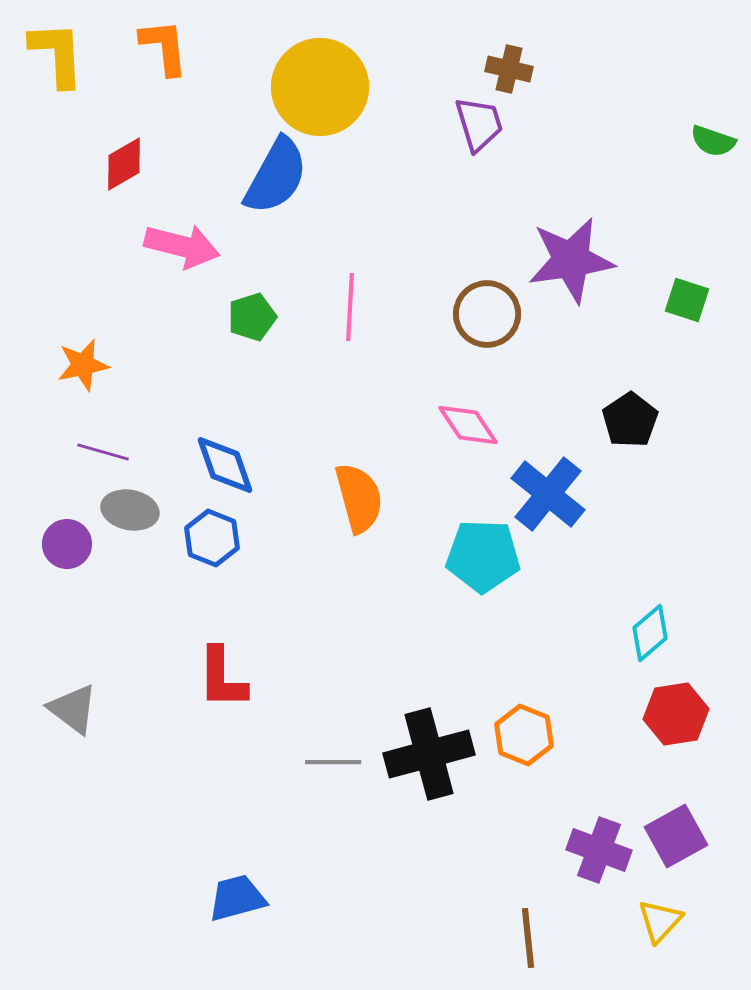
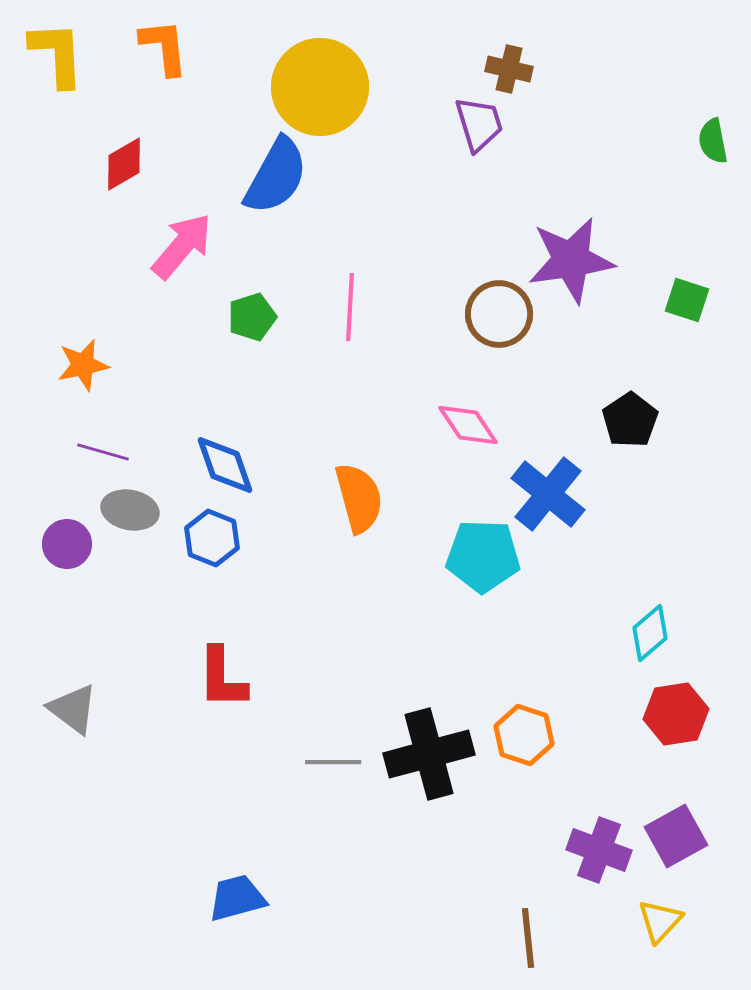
green semicircle: rotated 60 degrees clockwise
pink arrow: rotated 64 degrees counterclockwise
brown circle: moved 12 px right
orange hexagon: rotated 4 degrees counterclockwise
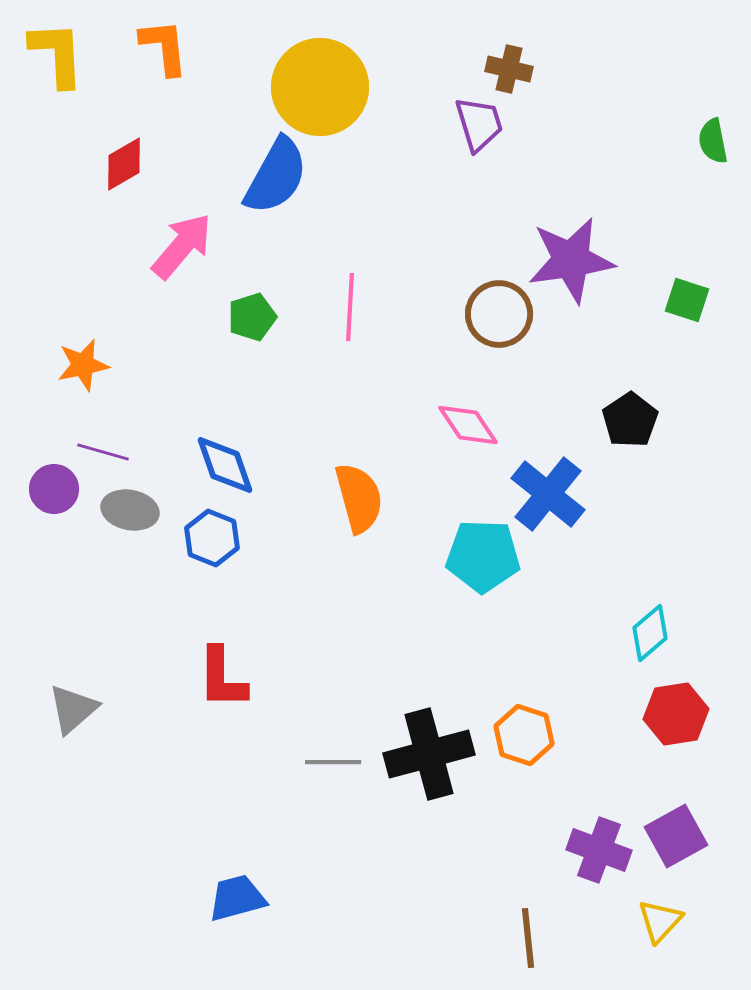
purple circle: moved 13 px left, 55 px up
gray triangle: rotated 42 degrees clockwise
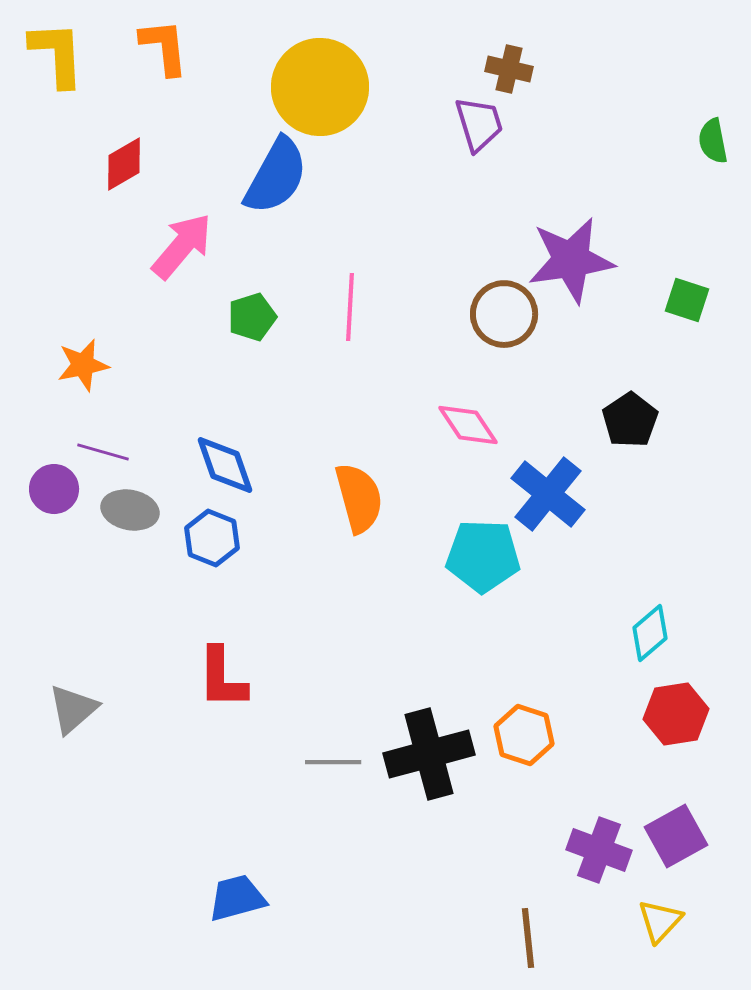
brown circle: moved 5 px right
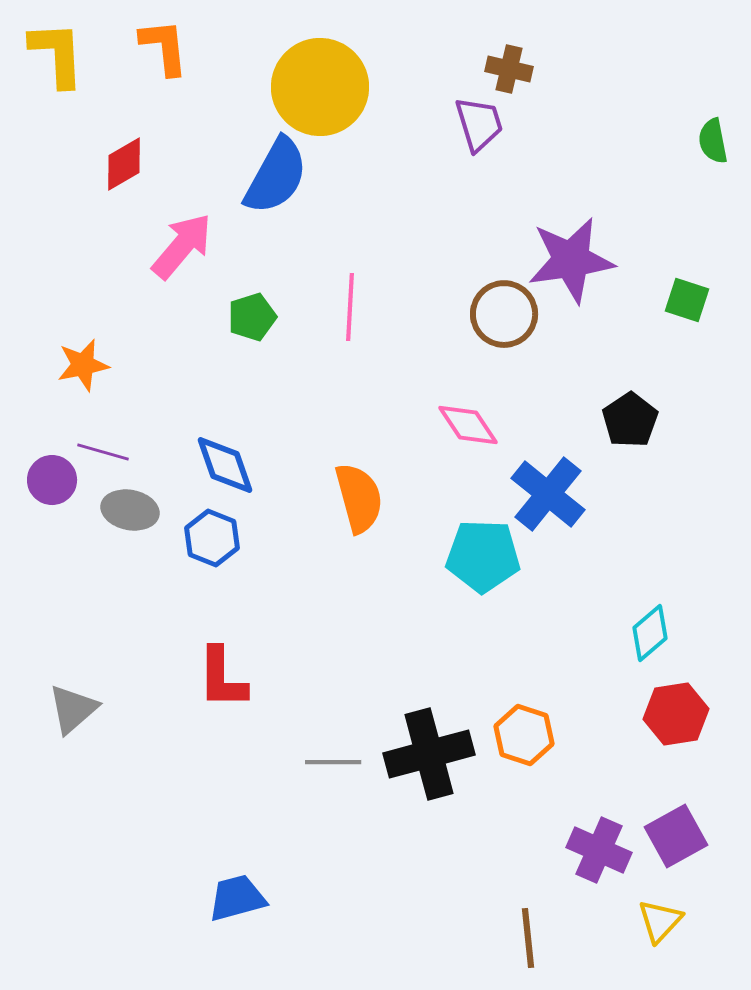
purple circle: moved 2 px left, 9 px up
purple cross: rotated 4 degrees clockwise
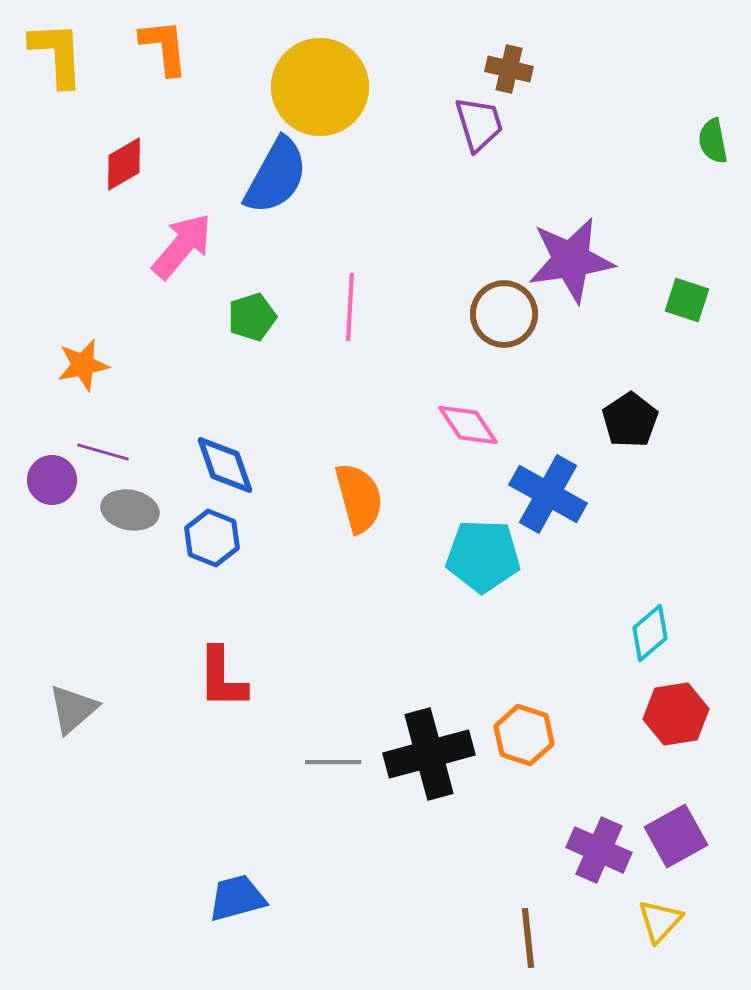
blue cross: rotated 10 degrees counterclockwise
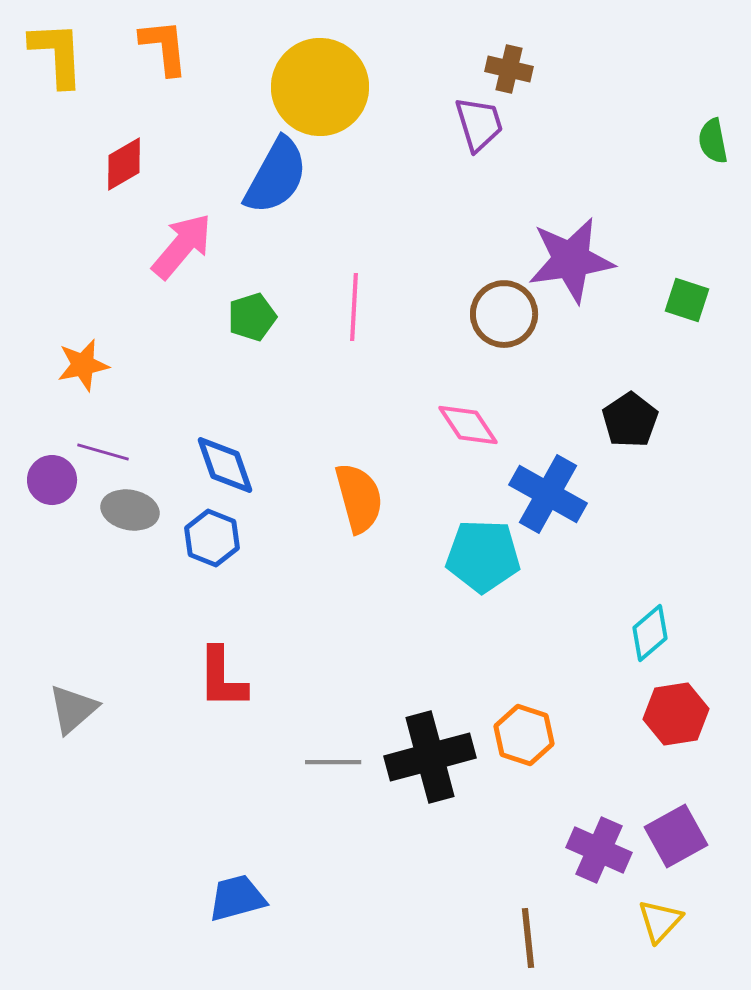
pink line: moved 4 px right
black cross: moved 1 px right, 3 px down
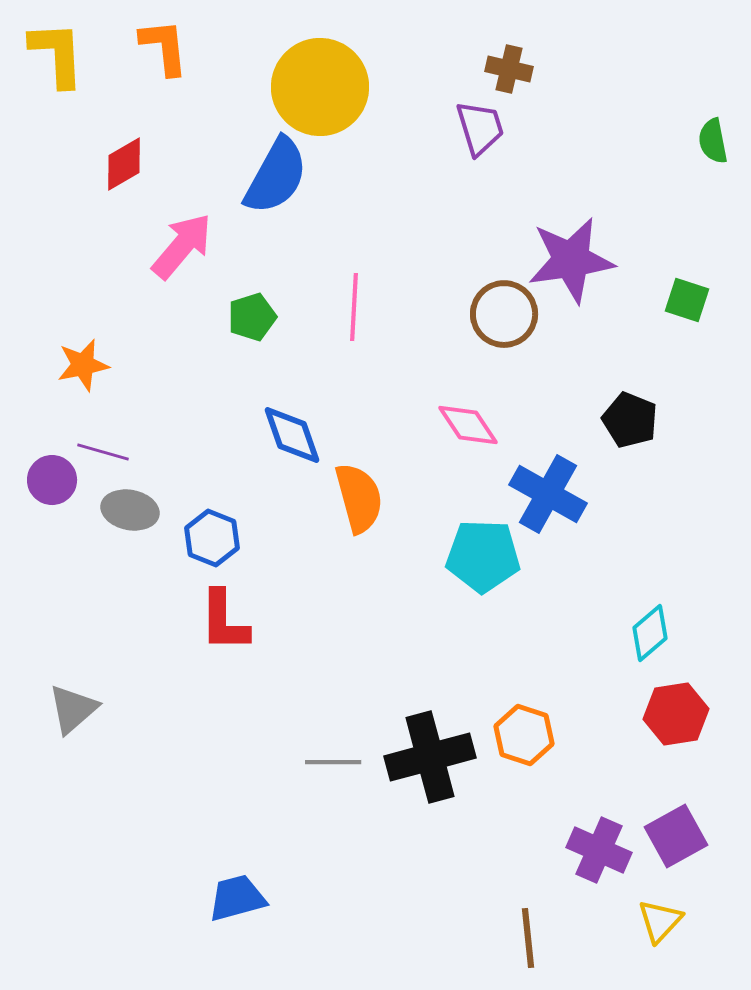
purple trapezoid: moved 1 px right, 4 px down
black pentagon: rotated 16 degrees counterclockwise
blue diamond: moved 67 px right, 30 px up
red L-shape: moved 2 px right, 57 px up
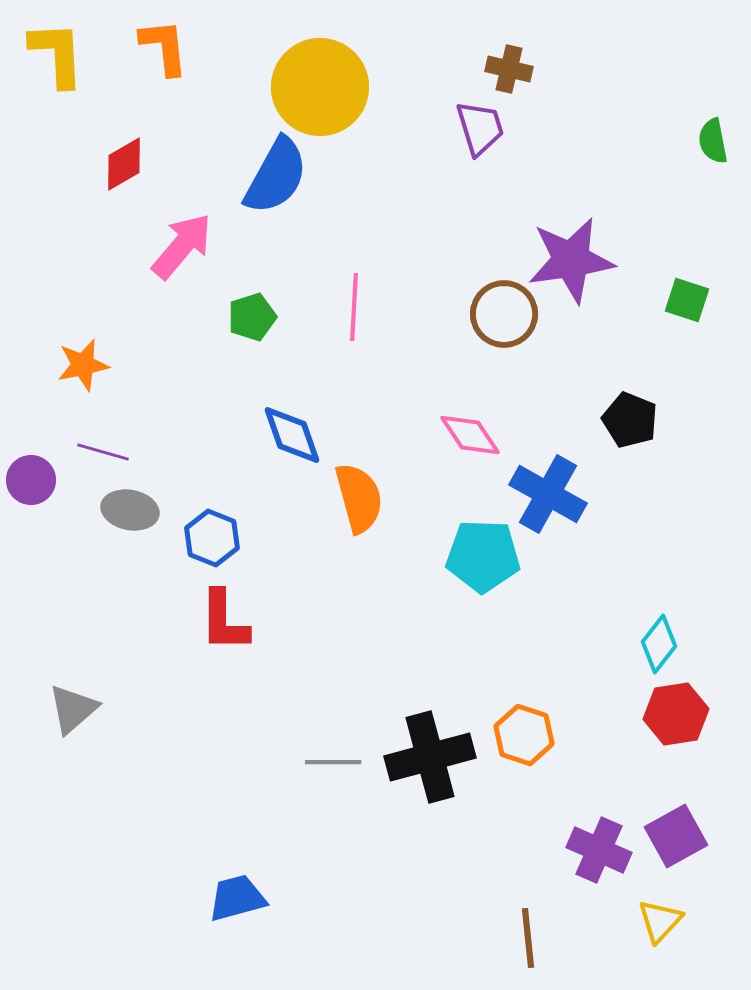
pink diamond: moved 2 px right, 10 px down
purple circle: moved 21 px left
cyan diamond: moved 9 px right, 11 px down; rotated 12 degrees counterclockwise
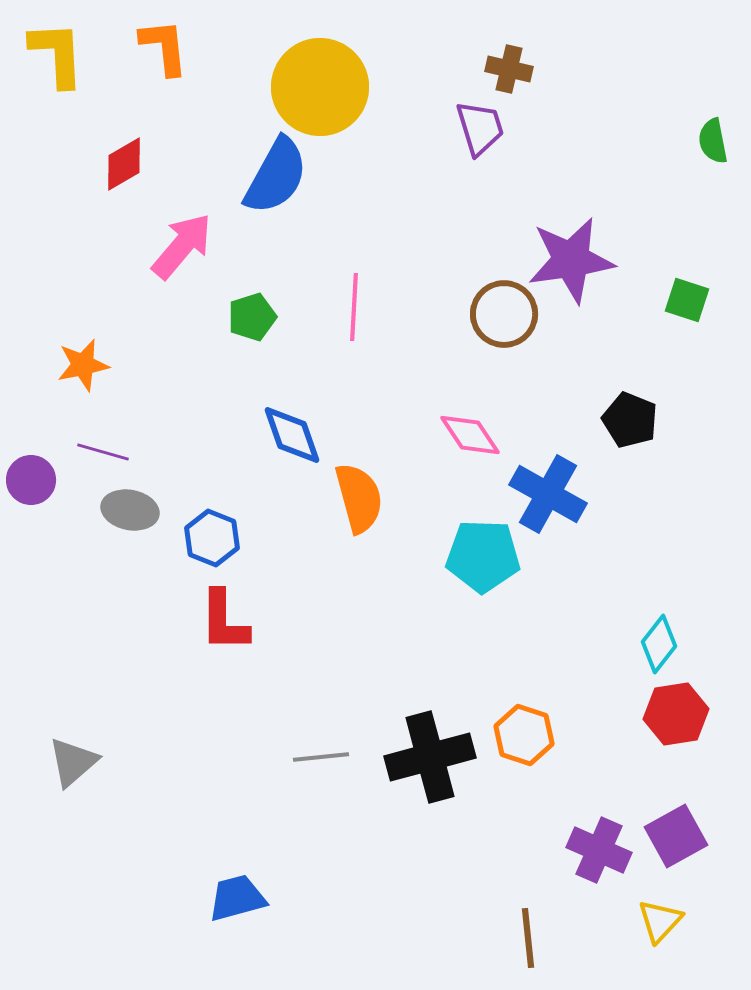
gray triangle: moved 53 px down
gray line: moved 12 px left, 5 px up; rotated 6 degrees counterclockwise
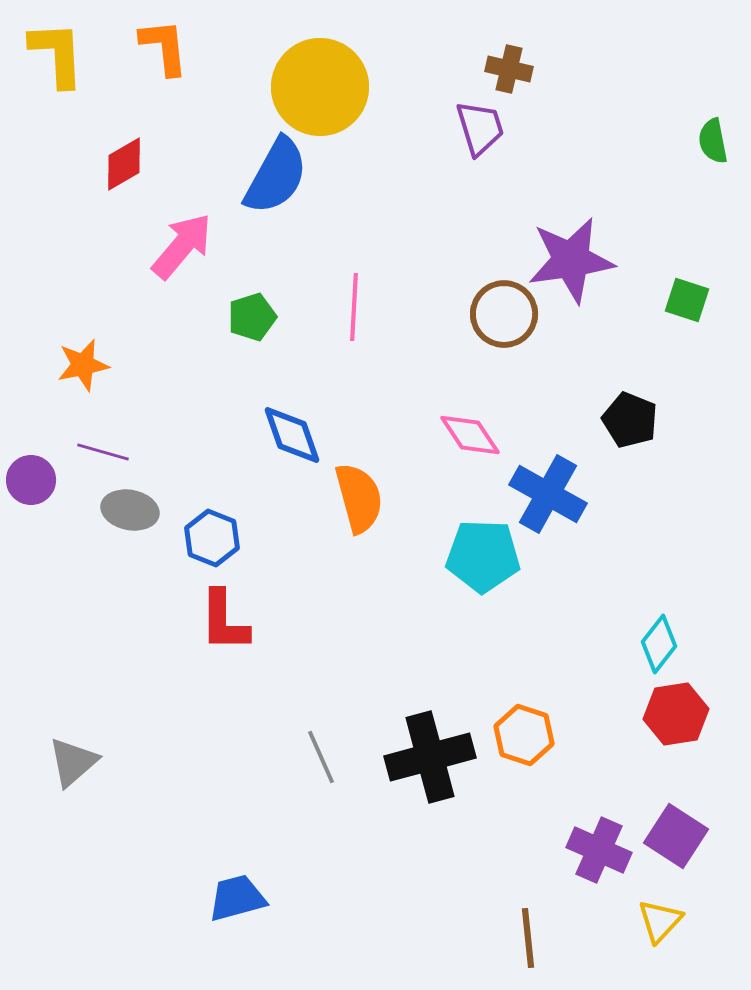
gray line: rotated 72 degrees clockwise
purple square: rotated 28 degrees counterclockwise
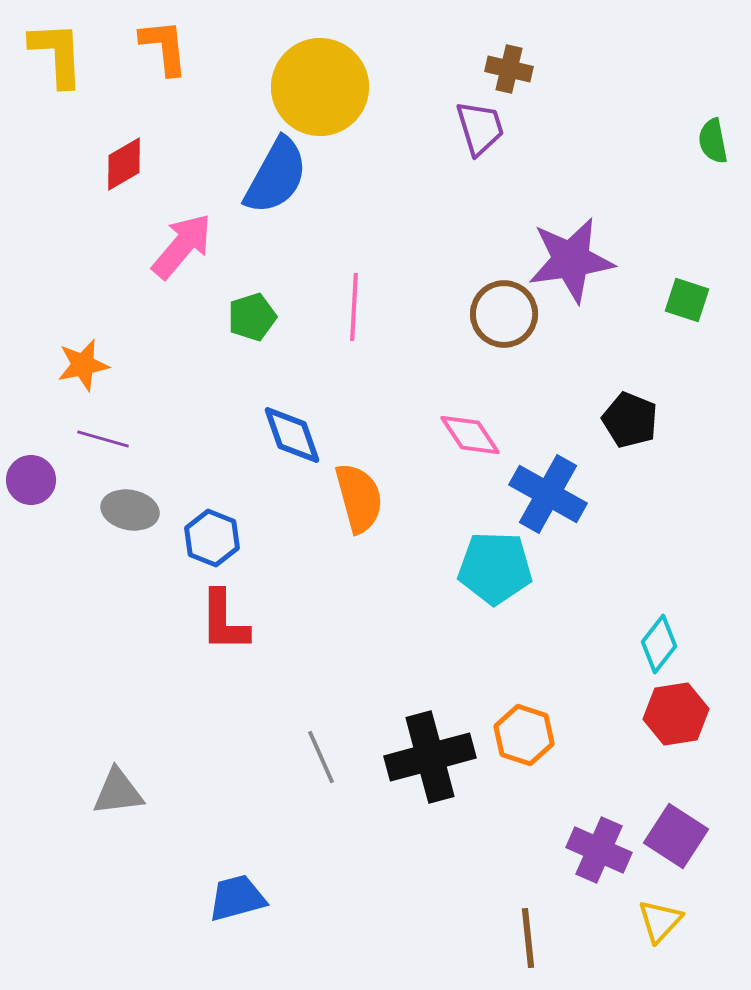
purple line: moved 13 px up
cyan pentagon: moved 12 px right, 12 px down
gray triangle: moved 45 px right, 30 px down; rotated 34 degrees clockwise
